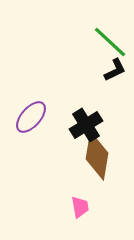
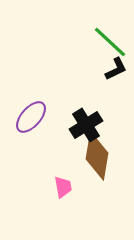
black L-shape: moved 1 px right, 1 px up
pink trapezoid: moved 17 px left, 20 px up
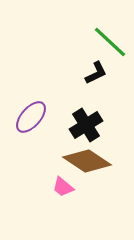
black L-shape: moved 20 px left, 4 px down
brown diamond: moved 10 px left, 5 px down; rotated 66 degrees counterclockwise
pink trapezoid: rotated 140 degrees clockwise
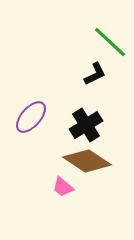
black L-shape: moved 1 px left, 1 px down
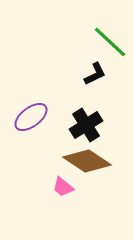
purple ellipse: rotated 12 degrees clockwise
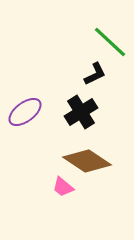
purple ellipse: moved 6 px left, 5 px up
black cross: moved 5 px left, 13 px up
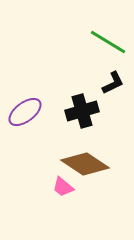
green line: moved 2 px left; rotated 12 degrees counterclockwise
black L-shape: moved 18 px right, 9 px down
black cross: moved 1 px right, 1 px up; rotated 16 degrees clockwise
brown diamond: moved 2 px left, 3 px down
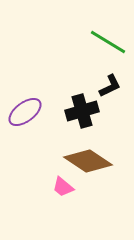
black L-shape: moved 3 px left, 3 px down
brown diamond: moved 3 px right, 3 px up
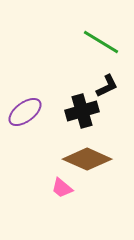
green line: moved 7 px left
black L-shape: moved 3 px left
brown diamond: moved 1 px left, 2 px up; rotated 9 degrees counterclockwise
pink trapezoid: moved 1 px left, 1 px down
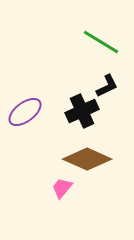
black cross: rotated 8 degrees counterclockwise
pink trapezoid: rotated 90 degrees clockwise
